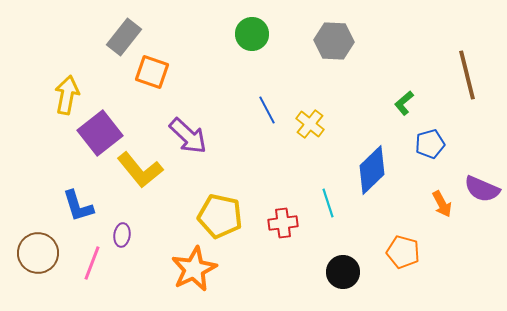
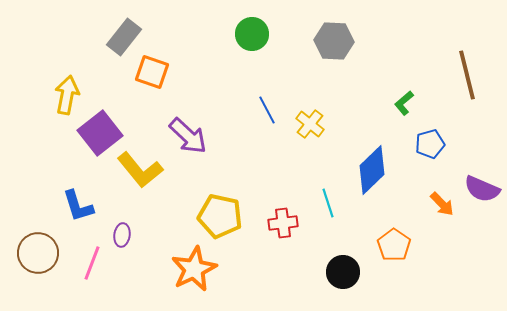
orange arrow: rotated 16 degrees counterclockwise
orange pentagon: moved 9 px left, 7 px up; rotated 20 degrees clockwise
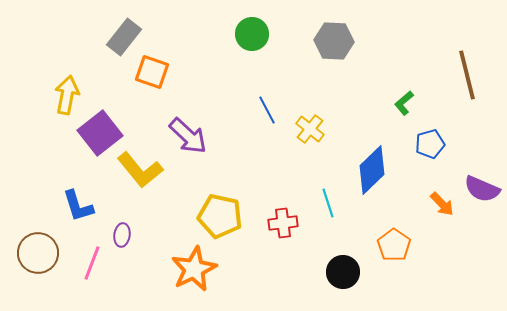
yellow cross: moved 5 px down
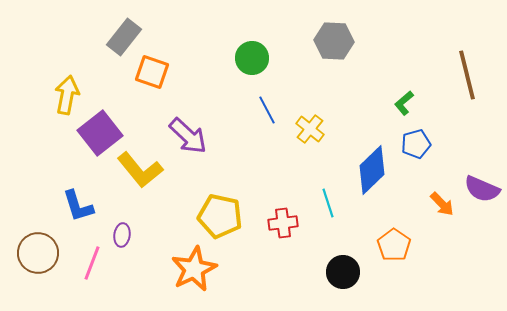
green circle: moved 24 px down
blue pentagon: moved 14 px left
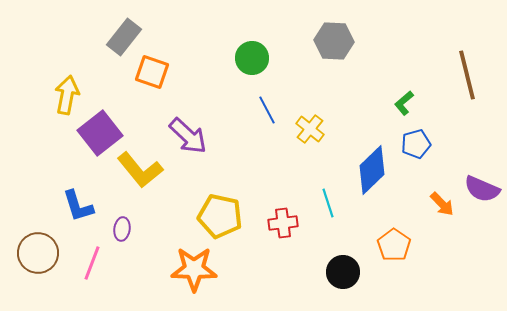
purple ellipse: moved 6 px up
orange star: rotated 27 degrees clockwise
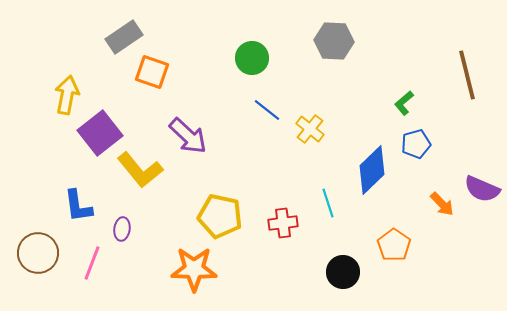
gray rectangle: rotated 18 degrees clockwise
blue line: rotated 24 degrees counterclockwise
blue L-shape: rotated 9 degrees clockwise
